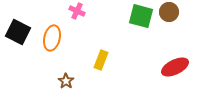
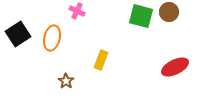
black square: moved 2 px down; rotated 30 degrees clockwise
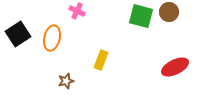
brown star: rotated 21 degrees clockwise
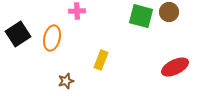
pink cross: rotated 28 degrees counterclockwise
